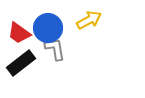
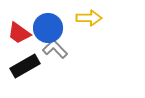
yellow arrow: moved 2 px up; rotated 30 degrees clockwise
gray L-shape: rotated 35 degrees counterclockwise
black rectangle: moved 4 px right, 3 px down; rotated 8 degrees clockwise
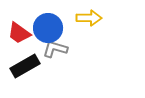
gray L-shape: rotated 30 degrees counterclockwise
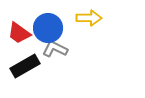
gray L-shape: rotated 10 degrees clockwise
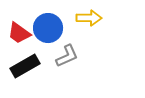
gray L-shape: moved 12 px right, 7 px down; rotated 130 degrees clockwise
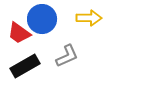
blue circle: moved 6 px left, 9 px up
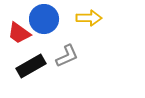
blue circle: moved 2 px right
black rectangle: moved 6 px right
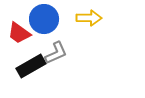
gray L-shape: moved 11 px left, 3 px up
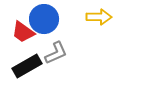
yellow arrow: moved 10 px right, 1 px up
red trapezoid: moved 4 px right, 1 px up
black rectangle: moved 4 px left
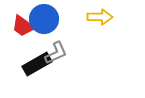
yellow arrow: moved 1 px right
red trapezoid: moved 6 px up
black rectangle: moved 10 px right, 2 px up
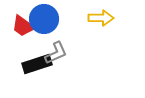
yellow arrow: moved 1 px right, 1 px down
black rectangle: rotated 12 degrees clockwise
